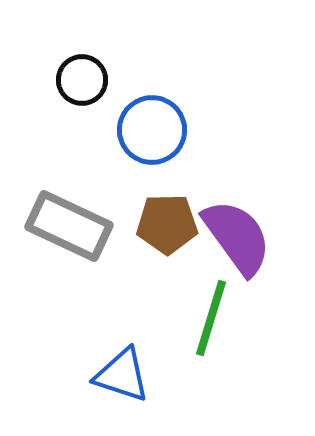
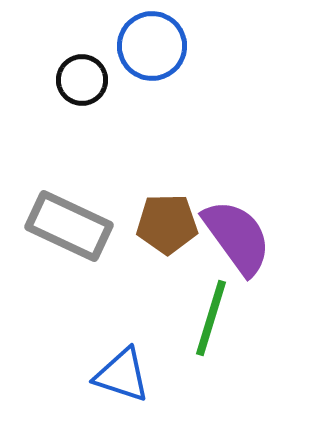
blue circle: moved 84 px up
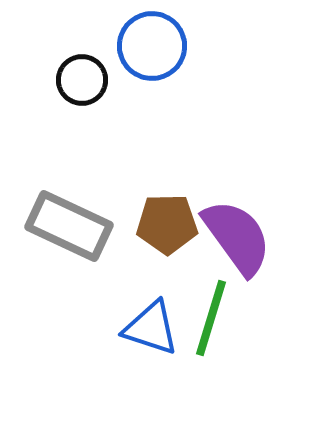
blue triangle: moved 29 px right, 47 px up
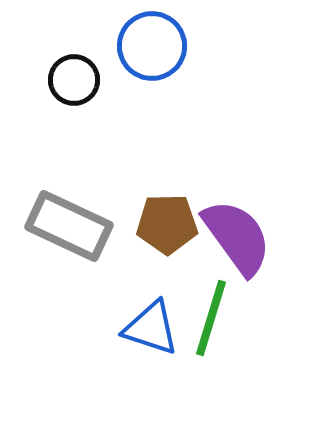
black circle: moved 8 px left
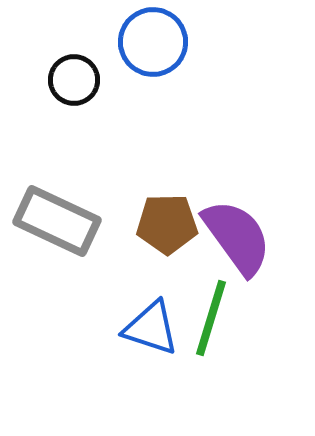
blue circle: moved 1 px right, 4 px up
gray rectangle: moved 12 px left, 5 px up
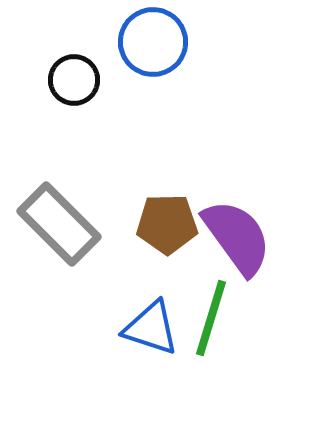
gray rectangle: moved 2 px right, 3 px down; rotated 20 degrees clockwise
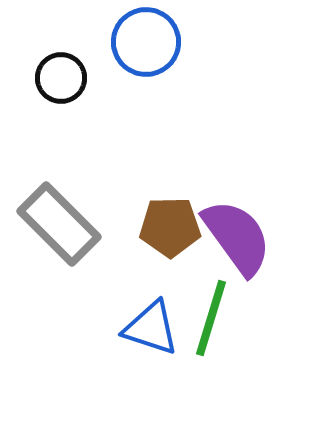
blue circle: moved 7 px left
black circle: moved 13 px left, 2 px up
brown pentagon: moved 3 px right, 3 px down
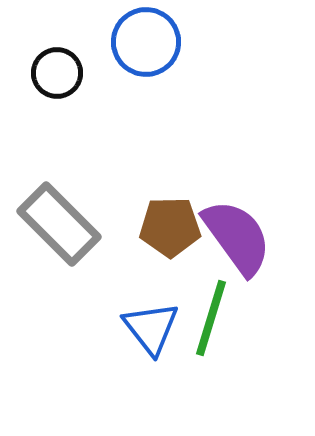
black circle: moved 4 px left, 5 px up
blue triangle: rotated 34 degrees clockwise
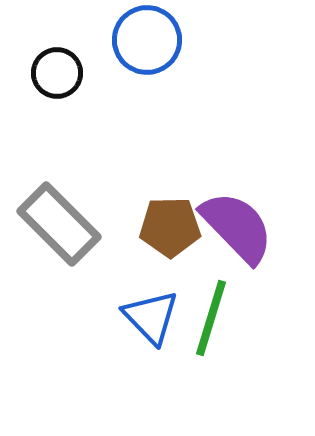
blue circle: moved 1 px right, 2 px up
purple semicircle: moved 10 px up; rotated 8 degrees counterclockwise
blue triangle: moved 11 px up; rotated 6 degrees counterclockwise
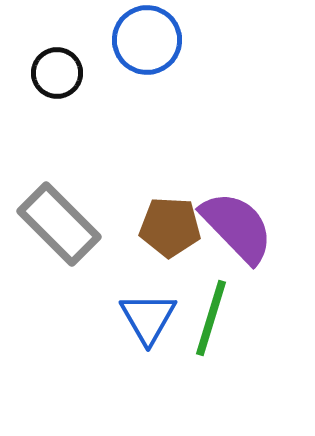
brown pentagon: rotated 4 degrees clockwise
blue triangle: moved 3 px left, 1 px down; rotated 14 degrees clockwise
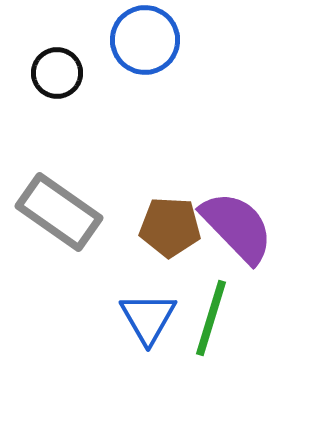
blue circle: moved 2 px left
gray rectangle: moved 12 px up; rotated 10 degrees counterclockwise
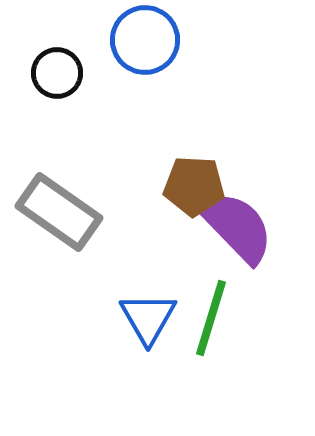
brown pentagon: moved 24 px right, 41 px up
